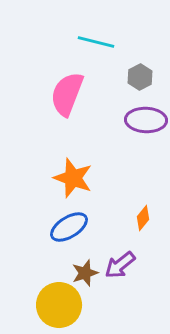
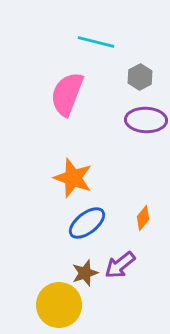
blue ellipse: moved 18 px right, 4 px up; rotated 6 degrees counterclockwise
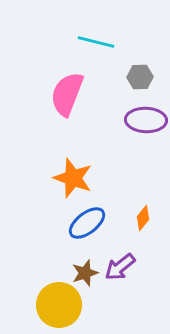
gray hexagon: rotated 25 degrees clockwise
purple arrow: moved 2 px down
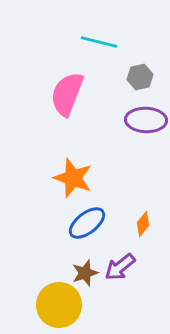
cyan line: moved 3 px right
gray hexagon: rotated 10 degrees counterclockwise
orange diamond: moved 6 px down
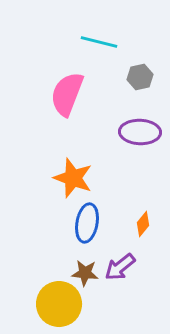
purple ellipse: moved 6 px left, 12 px down
blue ellipse: rotated 42 degrees counterclockwise
brown star: rotated 24 degrees clockwise
yellow circle: moved 1 px up
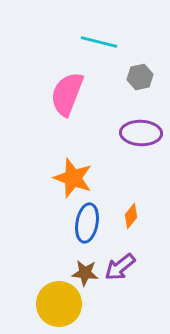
purple ellipse: moved 1 px right, 1 px down
orange diamond: moved 12 px left, 8 px up
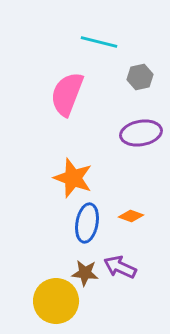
purple ellipse: rotated 12 degrees counterclockwise
orange diamond: rotated 70 degrees clockwise
purple arrow: rotated 64 degrees clockwise
yellow circle: moved 3 px left, 3 px up
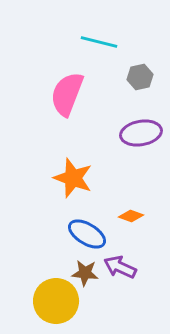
blue ellipse: moved 11 px down; rotated 69 degrees counterclockwise
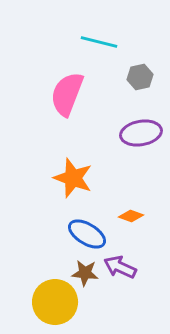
yellow circle: moved 1 px left, 1 px down
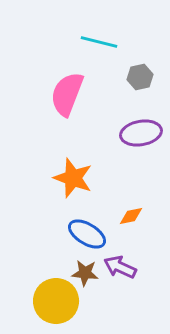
orange diamond: rotated 30 degrees counterclockwise
yellow circle: moved 1 px right, 1 px up
